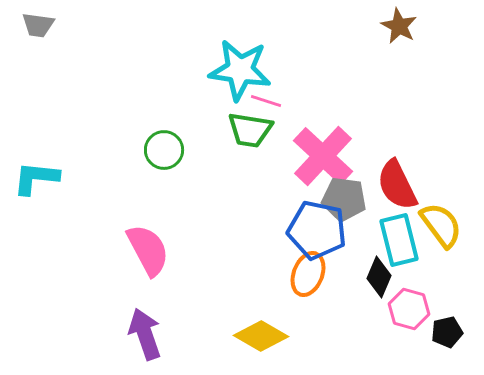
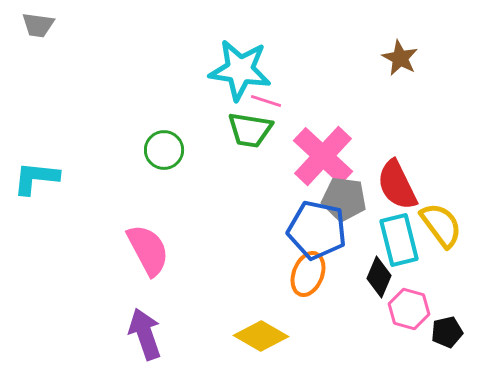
brown star: moved 1 px right, 32 px down
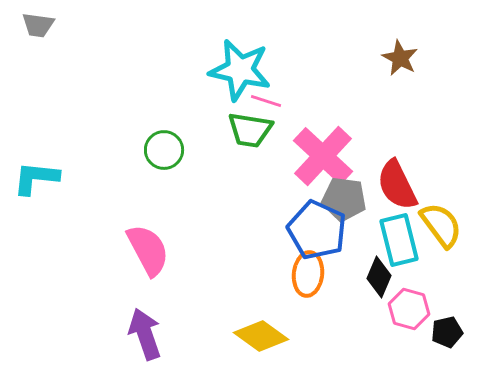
cyan star: rotated 4 degrees clockwise
blue pentagon: rotated 12 degrees clockwise
orange ellipse: rotated 15 degrees counterclockwise
yellow diamond: rotated 6 degrees clockwise
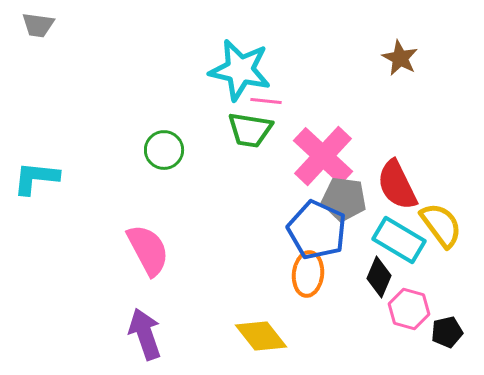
pink line: rotated 12 degrees counterclockwise
cyan rectangle: rotated 45 degrees counterclockwise
yellow diamond: rotated 16 degrees clockwise
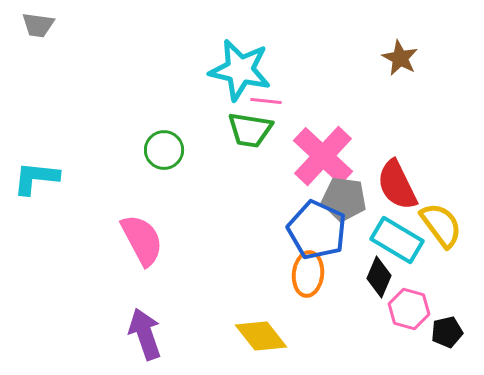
cyan rectangle: moved 2 px left
pink semicircle: moved 6 px left, 10 px up
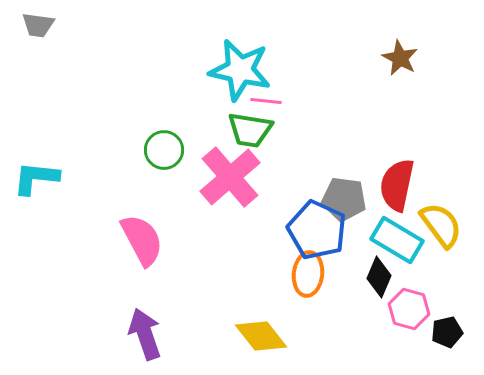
pink cross: moved 93 px left, 21 px down; rotated 6 degrees clockwise
red semicircle: rotated 38 degrees clockwise
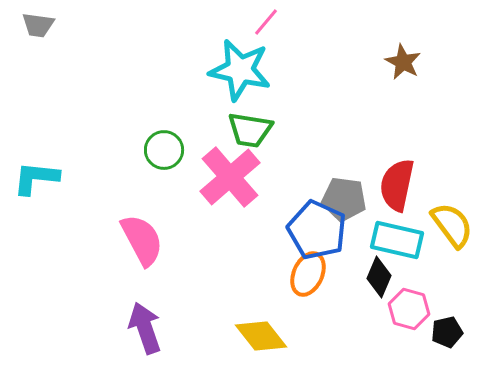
brown star: moved 3 px right, 4 px down
pink line: moved 79 px up; rotated 56 degrees counterclockwise
yellow semicircle: moved 11 px right
cyan rectangle: rotated 18 degrees counterclockwise
orange ellipse: rotated 18 degrees clockwise
purple arrow: moved 6 px up
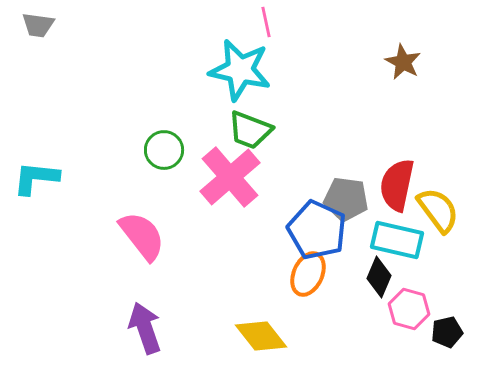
pink line: rotated 52 degrees counterclockwise
green trapezoid: rotated 12 degrees clockwise
gray pentagon: moved 2 px right
yellow semicircle: moved 14 px left, 15 px up
pink semicircle: moved 4 px up; rotated 10 degrees counterclockwise
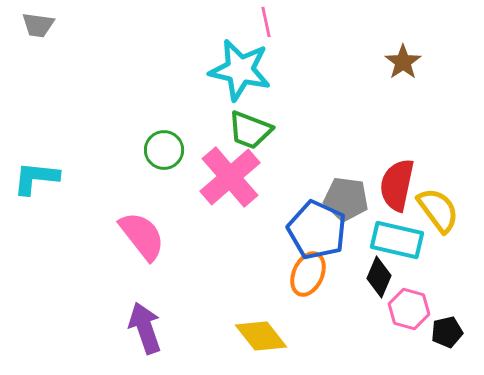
brown star: rotated 9 degrees clockwise
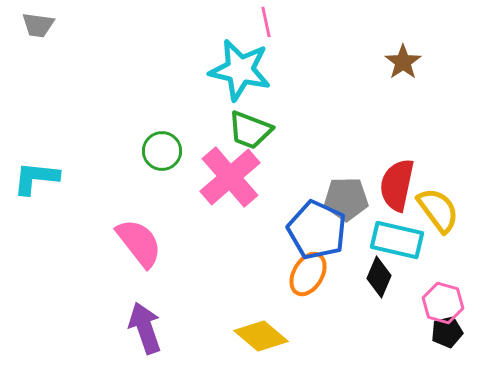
green circle: moved 2 px left, 1 px down
gray pentagon: rotated 9 degrees counterclockwise
pink semicircle: moved 3 px left, 7 px down
orange ellipse: rotated 6 degrees clockwise
pink hexagon: moved 34 px right, 6 px up
yellow diamond: rotated 12 degrees counterclockwise
